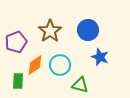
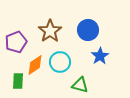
blue star: moved 1 px up; rotated 18 degrees clockwise
cyan circle: moved 3 px up
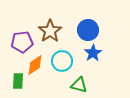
purple pentagon: moved 6 px right; rotated 15 degrees clockwise
blue star: moved 7 px left, 3 px up
cyan circle: moved 2 px right, 1 px up
green triangle: moved 1 px left
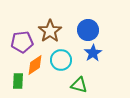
cyan circle: moved 1 px left, 1 px up
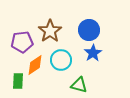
blue circle: moved 1 px right
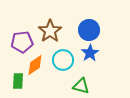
blue star: moved 3 px left
cyan circle: moved 2 px right
green triangle: moved 2 px right, 1 px down
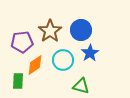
blue circle: moved 8 px left
